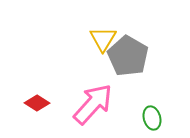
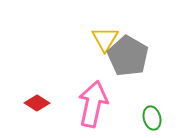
yellow triangle: moved 2 px right
pink arrow: rotated 30 degrees counterclockwise
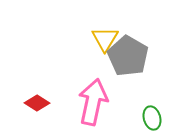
pink arrow: moved 2 px up
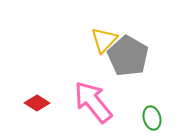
yellow triangle: moved 1 px left, 1 px down; rotated 12 degrees clockwise
pink arrow: rotated 51 degrees counterclockwise
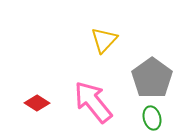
gray pentagon: moved 24 px right, 22 px down; rotated 6 degrees clockwise
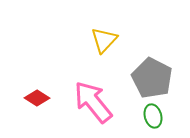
gray pentagon: rotated 9 degrees counterclockwise
red diamond: moved 5 px up
green ellipse: moved 1 px right, 2 px up
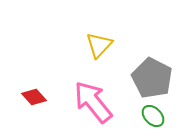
yellow triangle: moved 5 px left, 5 px down
red diamond: moved 3 px left, 1 px up; rotated 15 degrees clockwise
green ellipse: rotated 30 degrees counterclockwise
